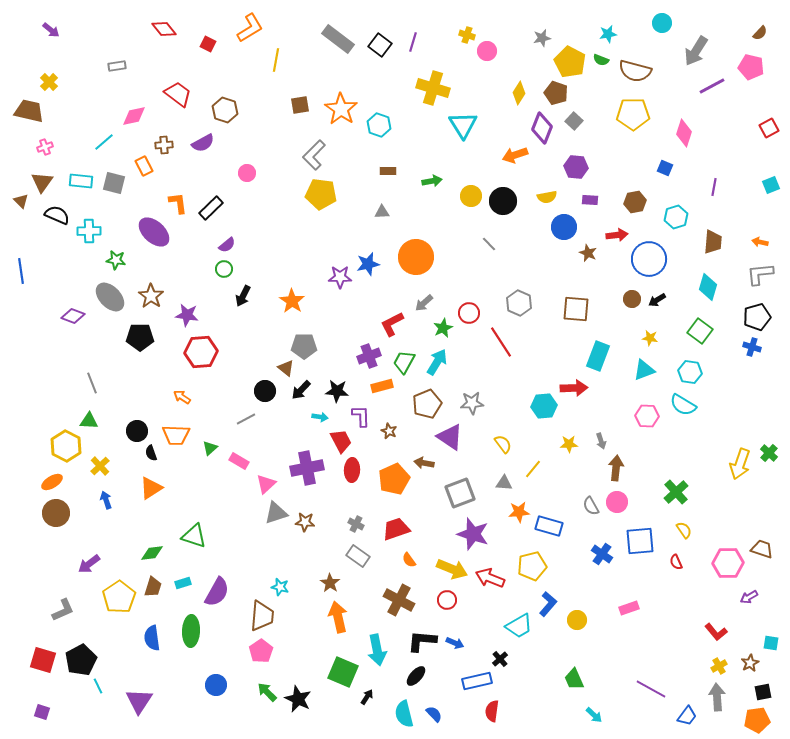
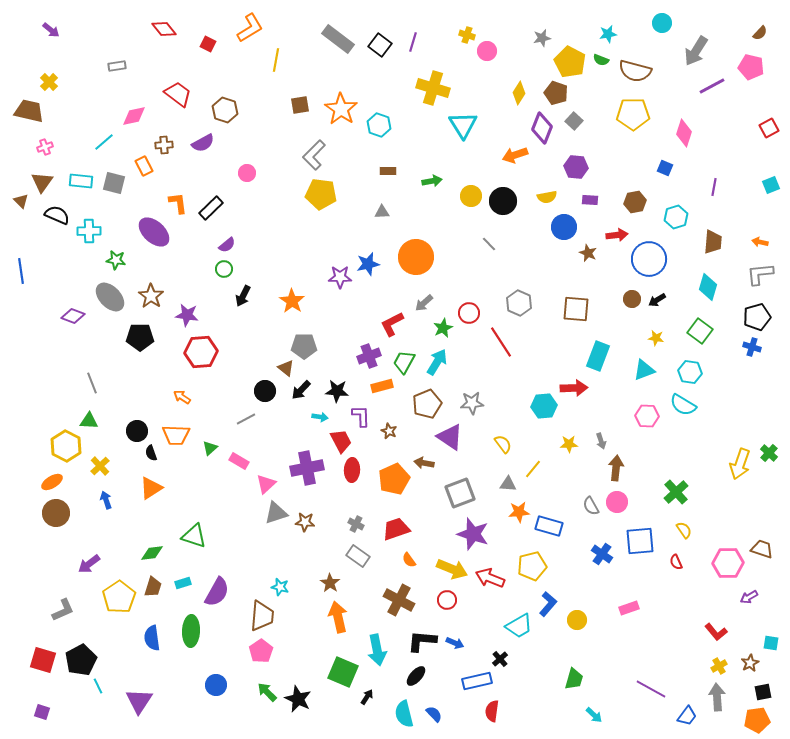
yellow star at (650, 338): moved 6 px right
gray triangle at (504, 483): moved 4 px right, 1 px down
green trapezoid at (574, 679): rotated 140 degrees counterclockwise
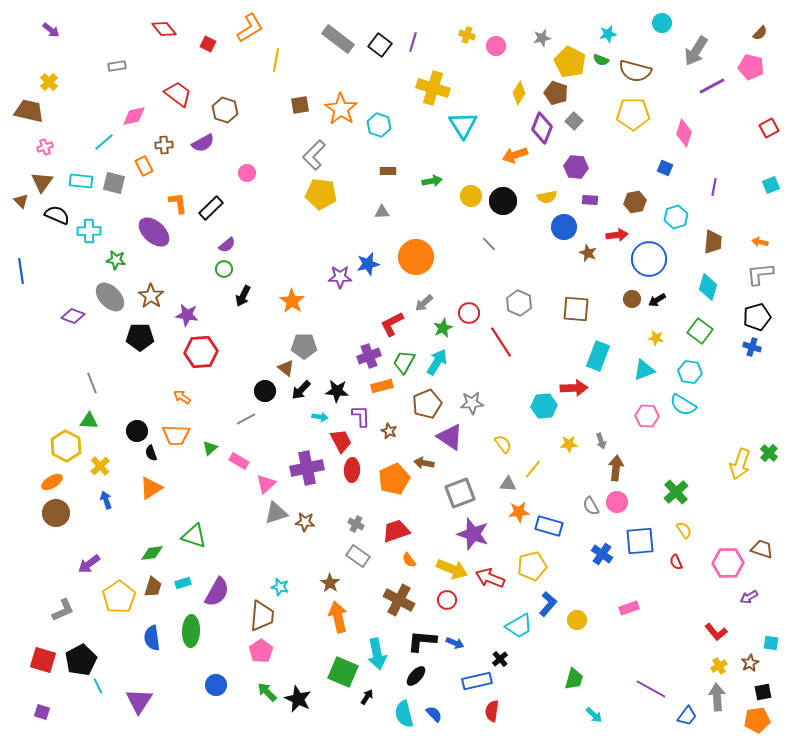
pink circle at (487, 51): moved 9 px right, 5 px up
red trapezoid at (396, 529): moved 2 px down
cyan arrow at (377, 650): moved 4 px down
